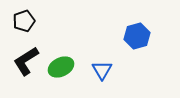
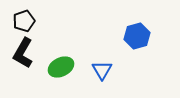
black L-shape: moved 3 px left, 8 px up; rotated 28 degrees counterclockwise
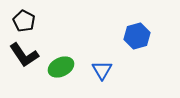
black pentagon: rotated 25 degrees counterclockwise
black L-shape: moved 1 px right, 2 px down; rotated 64 degrees counterclockwise
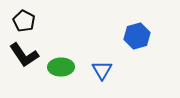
green ellipse: rotated 25 degrees clockwise
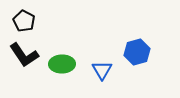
blue hexagon: moved 16 px down
green ellipse: moved 1 px right, 3 px up
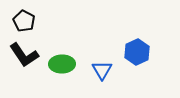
blue hexagon: rotated 10 degrees counterclockwise
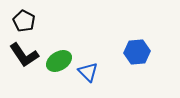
blue hexagon: rotated 20 degrees clockwise
green ellipse: moved 3 px left, 3 px up; rotated 30 degrees counterclockwise
blue triangle: moved 14 px left, 2 px down; rotated 15 degrees counterclockwise
